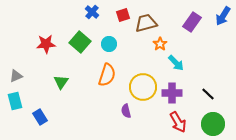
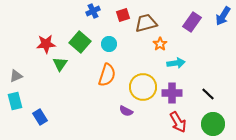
blue cross: moved 1 px right, 1 px up; rotated 24 degrees clockwise
cyan arrow: rotated 54 degrees counterclockwise
green triangle: moved 1 px left, 18 px up
purple semicircle: rotated 48 degrees counterclockwise
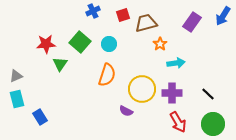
yellow circle: moved 1 px left, 2 px down
cyan rectangle: moved 2 px right, 2 px up
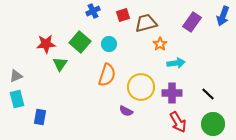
blue arrow: rotated 12 degrees counterclockwise
yellow circle: moved 1 px left, 2 px up
blue rectangle: rotated 42 degrees clockwise
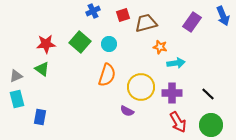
blue arrow: rotated 42 degrees counterclockwise
orange star: moved 3 px down; rotated 24 degrees counterclockwise
green triangle: moved 18 px left, 5 px down; rotated 28 degrees counterclockwise
purple semicircle: moved 1 px right
green circle: moved 2 px left, 1 px down
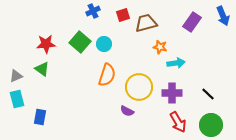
cyan circle: moved 5 px left
yellow circle: moved 2 px left
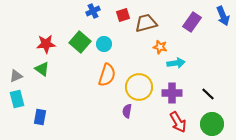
purple semicircle: rotated 72 degrees clockwise
green circle: moved 1 px right, 1 px up
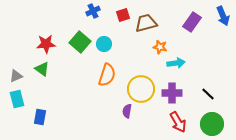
yellow circle: moved 2 px right, 2 px down
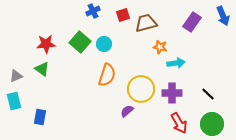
cyan rectangle: moved 3 px left, 2 px down
purple semicircle: rotated 40 degrees clockwise
red arrow: moved 1 px right, 1 px down
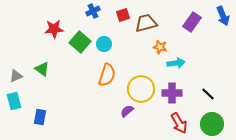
red star: moved 8 px right, 15 px up
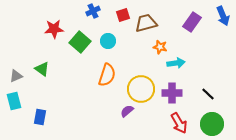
cyan circle: moved 4 px right, 3 px up
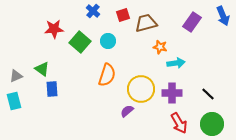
blue cross: rotated 24 degrees counterclockwise
blue rectangle: moved 12 px right, 28 px up; rotated 14 degrees counterclockwise
